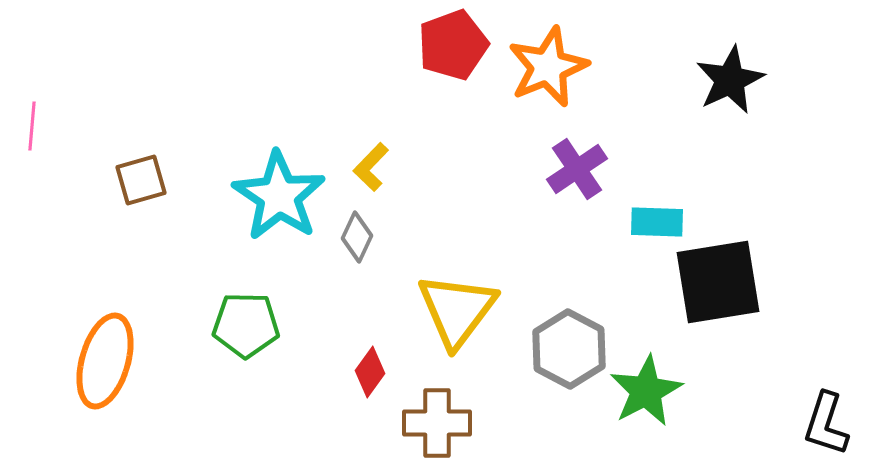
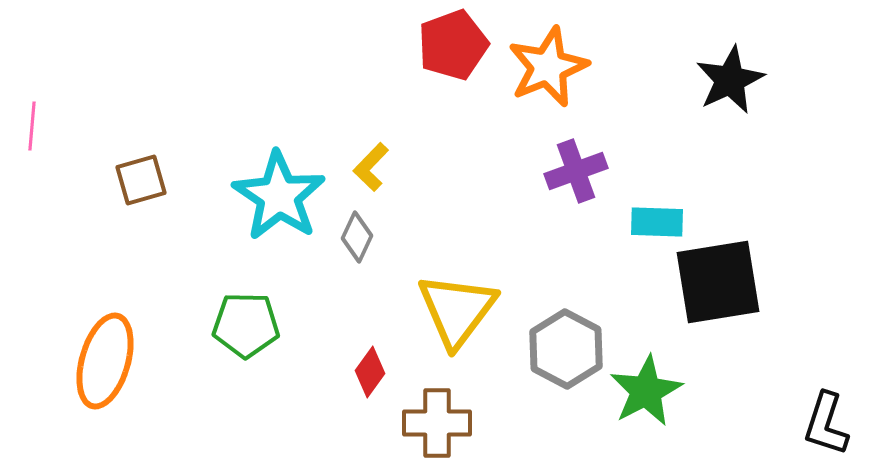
purple cross: moved 1 px left, 2 px down; rotated 14 degrees clockwise
gray hexagon: moved 3 px left
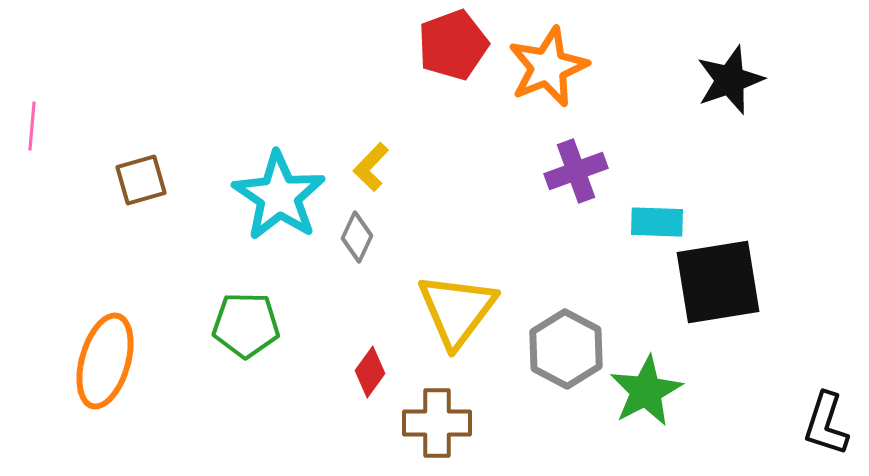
black star: rotated 6 degrees clockwise
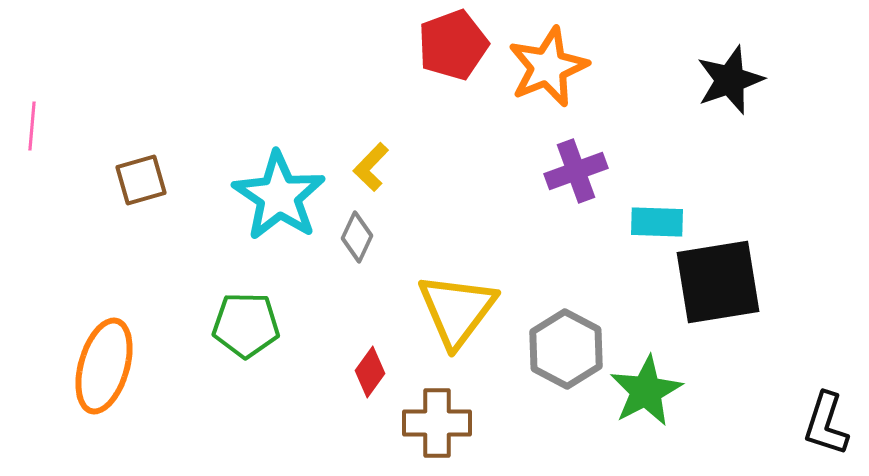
orange ellipse: moved 1 px left, 5 px down
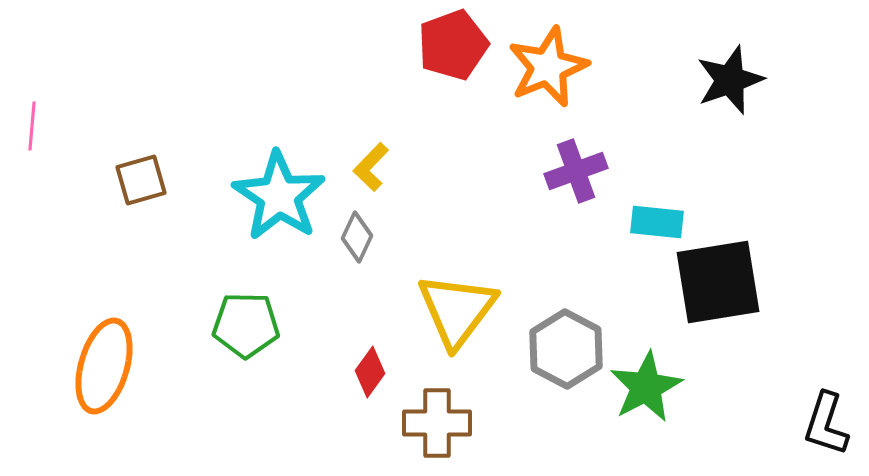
cyan rectangle: rotated 4 degrees clockwise
green star: moved 4 px up
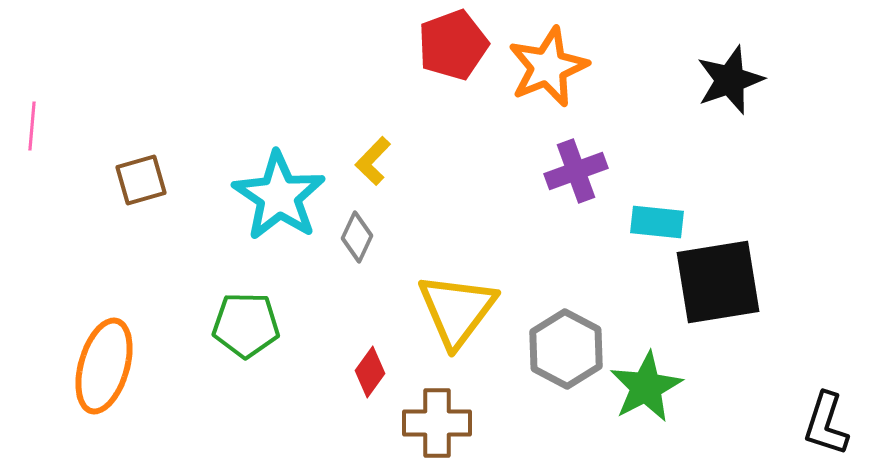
yellow L-shape: moved 2 px right, 6 px up
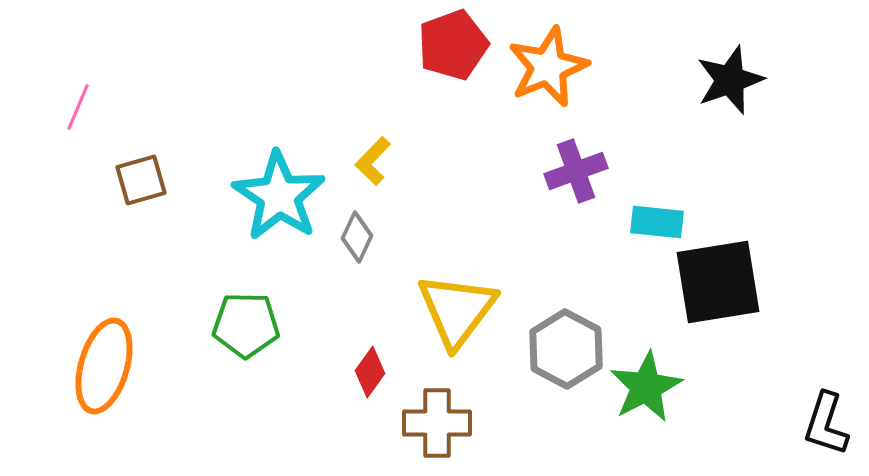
pink line: moved 46 px right, 19 px up; rotated 18 degrees clockwise
